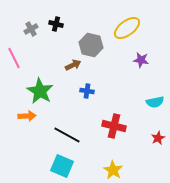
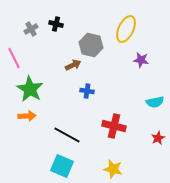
yellow ellipse: moved 1 px left, 1 px down; rotated 28 degrees counterclockwise
green star: moved 10 px left, 2 px up
yellow star: moved 1 px up; rotated 18 degrees counterclockwise
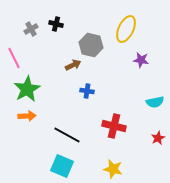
green star: moved 3 px left; rotated 12 degrees clockwise
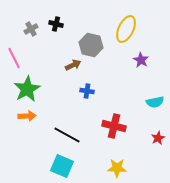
purple star: rotated 21 degrees clockwise
yellow star: moved 4 px right, 1 px up; rotated 12 degrees counterclockwise
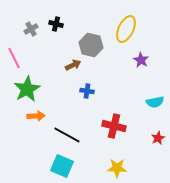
orange arrow: moved 9 px right
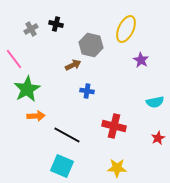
pink line: moved 1 px down; rotated 10 degrees counterclockwise
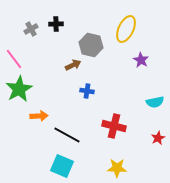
black cross: rotated 16 degrees counterclockwise
green star: moved 8 px left
orange arrow: moved 3 px right
